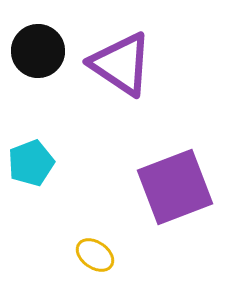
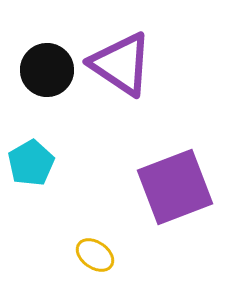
black circle: moved 9 px right, 19 px down
cyan pentagon: rotated 9 degrees counterclockwise
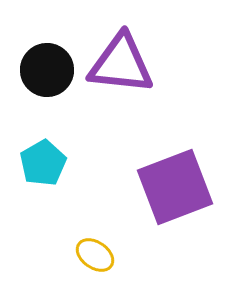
purple triangle: rotated 28 degrees counterclockwise
cyan pentagon: moved 12 px right
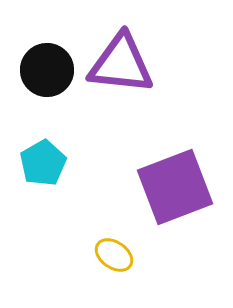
yellow ellipse: moved 19 px right
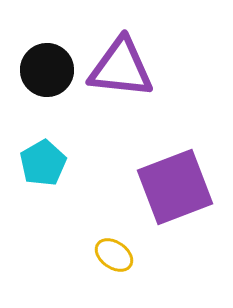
purple triangle: moved 4 px down
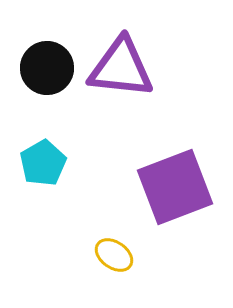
black circle: moved 2 px up
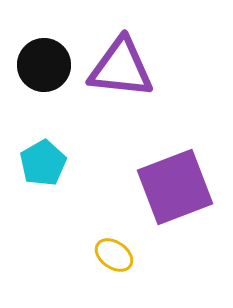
black circle: moved 3 px left, 3 px up
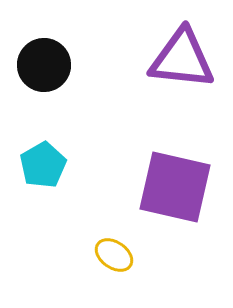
purple triangle: moved 61 px right, 9 px up
cyan pentagon: moved 2 px down
purple square: rotated 34 degrees clockwise
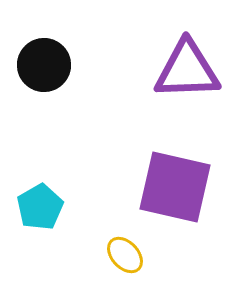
purple triangle: moved 5 px right, 11 px down; rotated 8 degrees counterclockwise
cyan pentagon: moved 3 px left, 42 px down
yellow ellipse: moved 11 px right; rotated 12 degrees clockwise
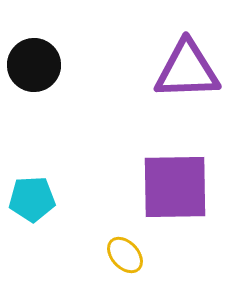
black circle: moved 10 px left
purple square: rotated 14 degrees counterclockwise
cyan pentagon: moved 8 px left, 8 px up; rotated 27 degrees clockwise
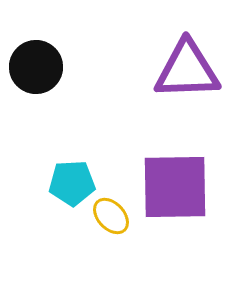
black circle: moved 2 px right, 2 px down
cyan pentagon: moved 40 px right, 16 px up
yellow ellipse: moved 14 px left, 39 px up
